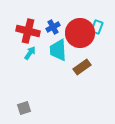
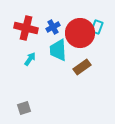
red cross: moved 2 px left, 3 px up
cyan arrow: moved 6 px down
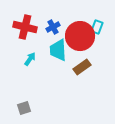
red cross: moved 1 px left, 1 px up
red circle: moved 3 px down
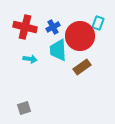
cyan rectangle: moved 1 px right, 4 px up
cyan arrow: rotated 64 degrees clockwise
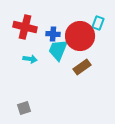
blue cross: moved 7 px down; rotated 32 degrees clockwise
cyan trapezoid: rotated 25 degrees clockwise
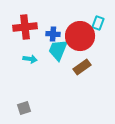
red cross: rotated 20 degrees counterclockwise
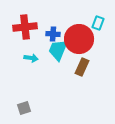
red circle: moved 1 px left, 3 px down
cyan arrow: moved 1 px right, 1 px up
brown rectangle: rotated 30 degrees counterclockwise
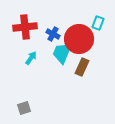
blue cross: rotated 24 degrees clockwise
cyan trapezoid: moved 4 px right, 3 px down
cyan arrow: rotated 64 degrees counterclockwise
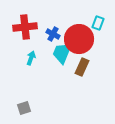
cyan arrow: rotated 16 degrees counterclockwise
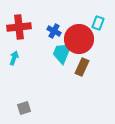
red cross: moved 6 px left
blue cross: moved 1 px right, 3 px up
cyan arrow: moved 17 px left
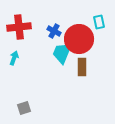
cyan rectangle: moved 1 px right, 1 px up; rotated 32 degrees counterclockwise
brown rectangle: rotated 24 degrees counterclockwise
